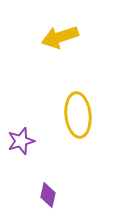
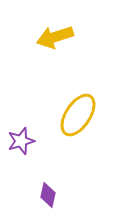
yellow arrow: moved 5 px left
yellow ellipse: rotated 39 degrees clockwise
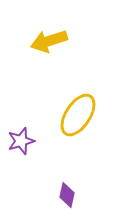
yellow arrow: moved 6 px left, 4 px down
purple diamond: moved 19 px right
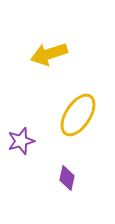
yellow arrow: moved 13 px down
purple diamond: moved 17 px up
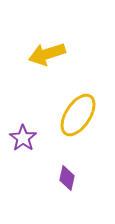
yellow arrow: moved 2 px left
purple star: moved 2 px right, 3 px up; rotated 20 degrees counterclockwise
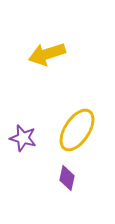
yellow ellipse: moved 1 px left, 15 px down
purple star: rotated 20 degrees counterclockwise
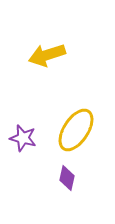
yellow arrow: moved 1 px down
yellow ellipse: moved 1 px left
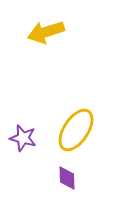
yellow arrow: moved 1 px left, 23 px up
purple diamond: rotated 15 degrees counterclockwise
